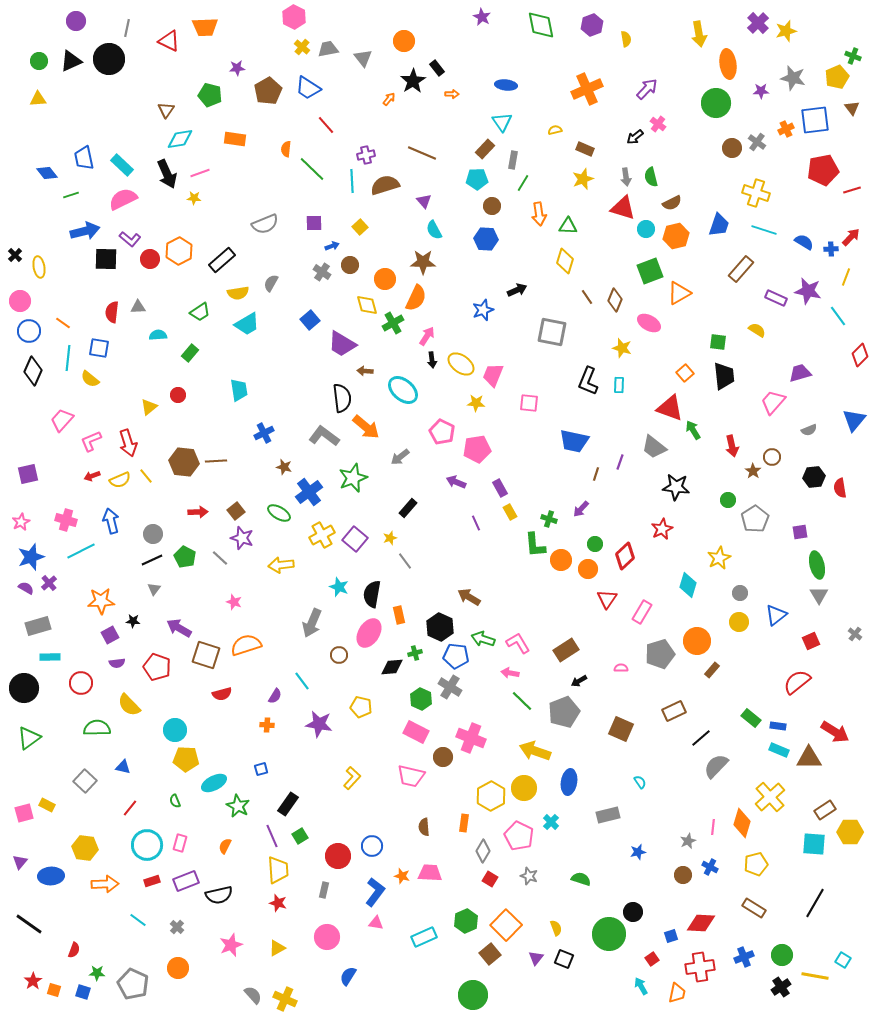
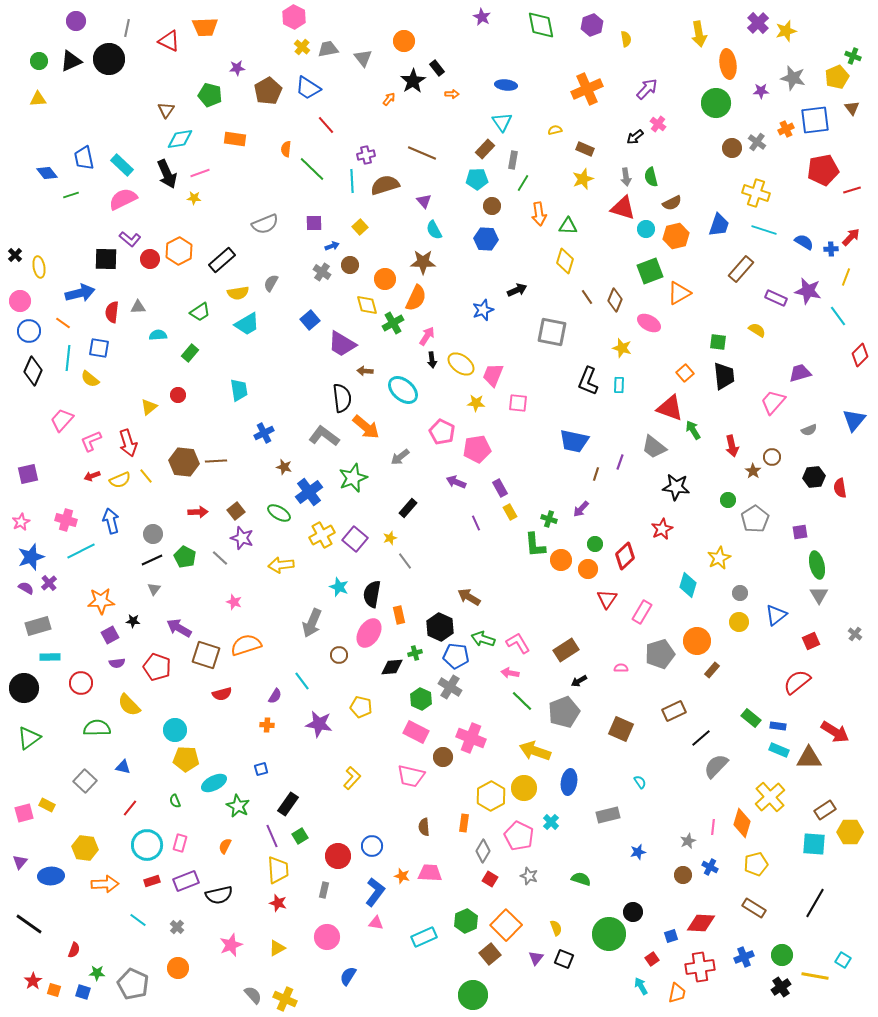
blue arrow at (85, 231): moved 5 px left, 62 px down
pink square at (529, 403): moved 11 px left
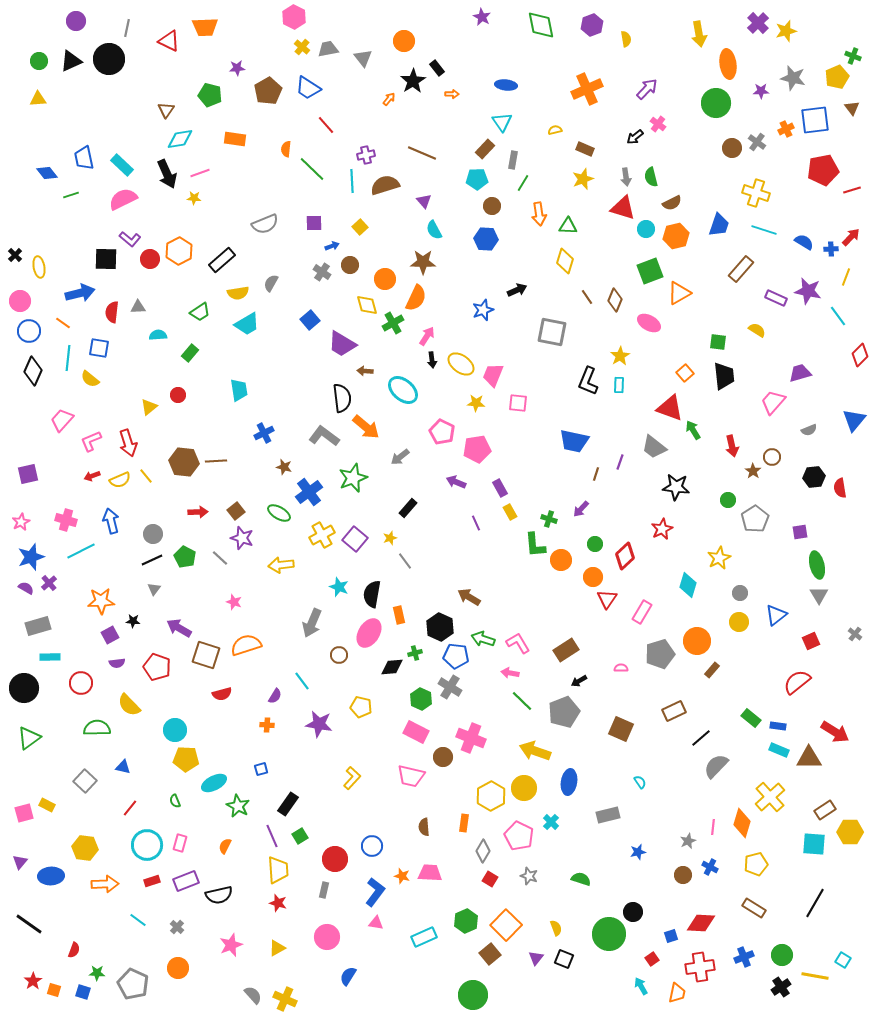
yellow star at (622, 348): moved 2 px left, 8 px down; rotated 24 degrees clockwise
orange circle at (588, 569): moved 5 px right, 8 px down
red circle at (338, 856): moved 3 px left, 3 px down
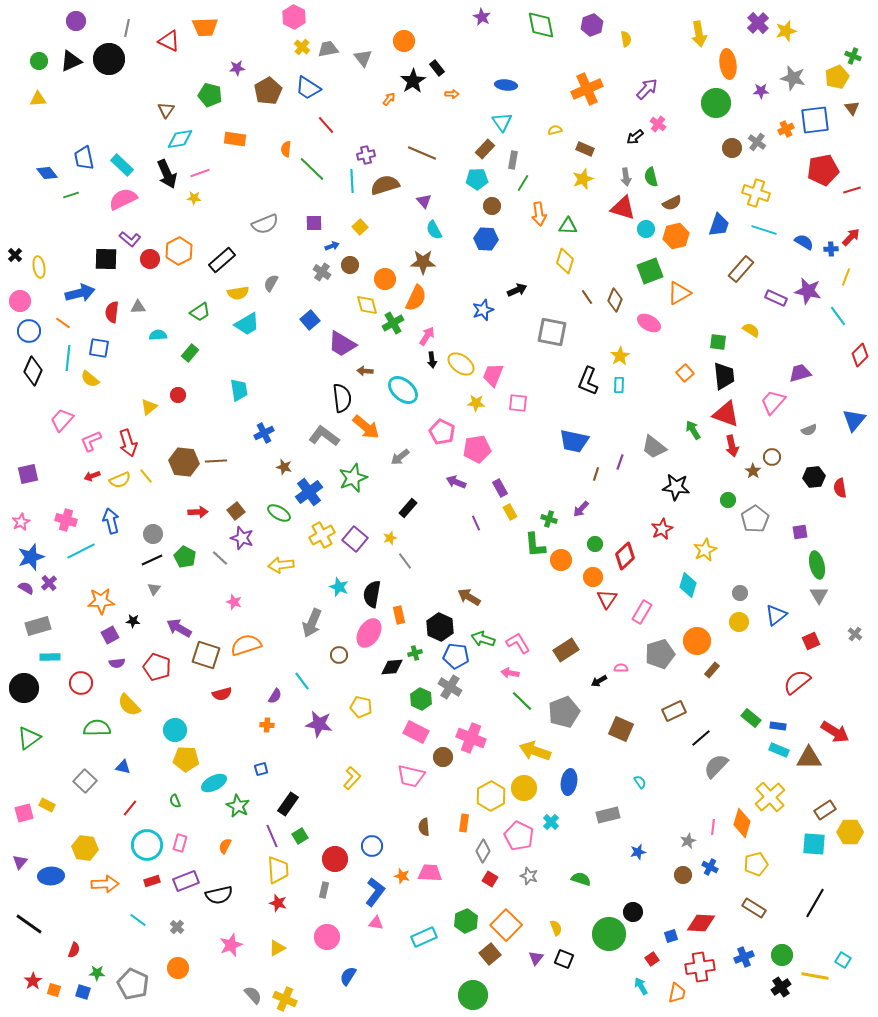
yellow semicircle at (757, 330): moved 6 px left
red triangle at (670, 408): moved 56 px right, 6 px down
yellow star at (719, 558): moved 14 px left, 8 px up
black arrow at (579, 681): moved 20 px right
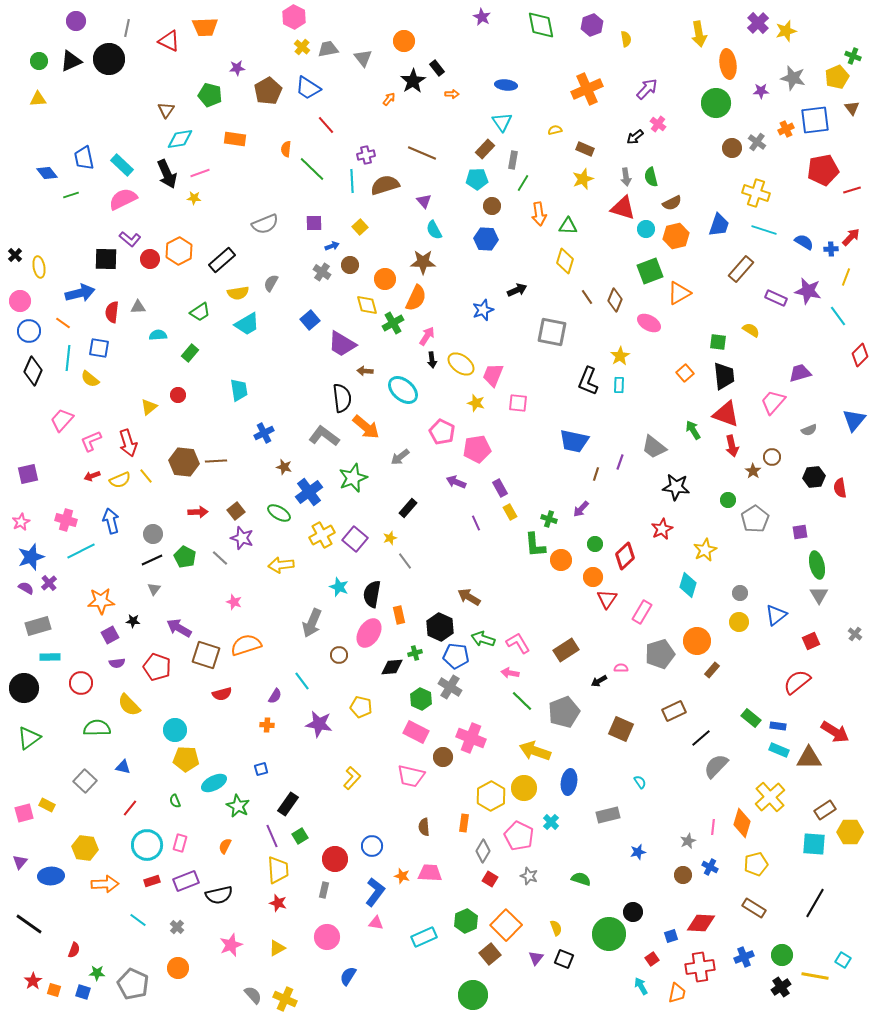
yellow star at (476, 403): rotated 12 degrees clockwise
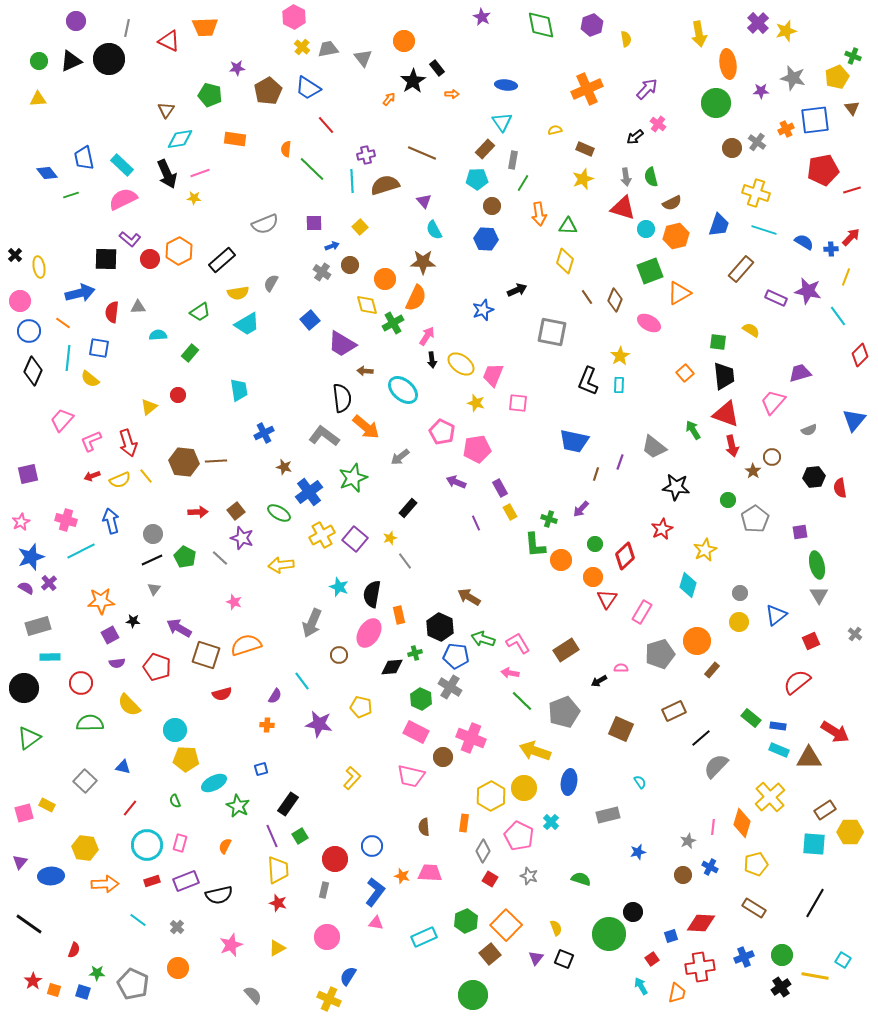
green semicircle at (97, 728): moved 7 px left, 5 px up
yellow cross at (285, 999): moved 44 px right
